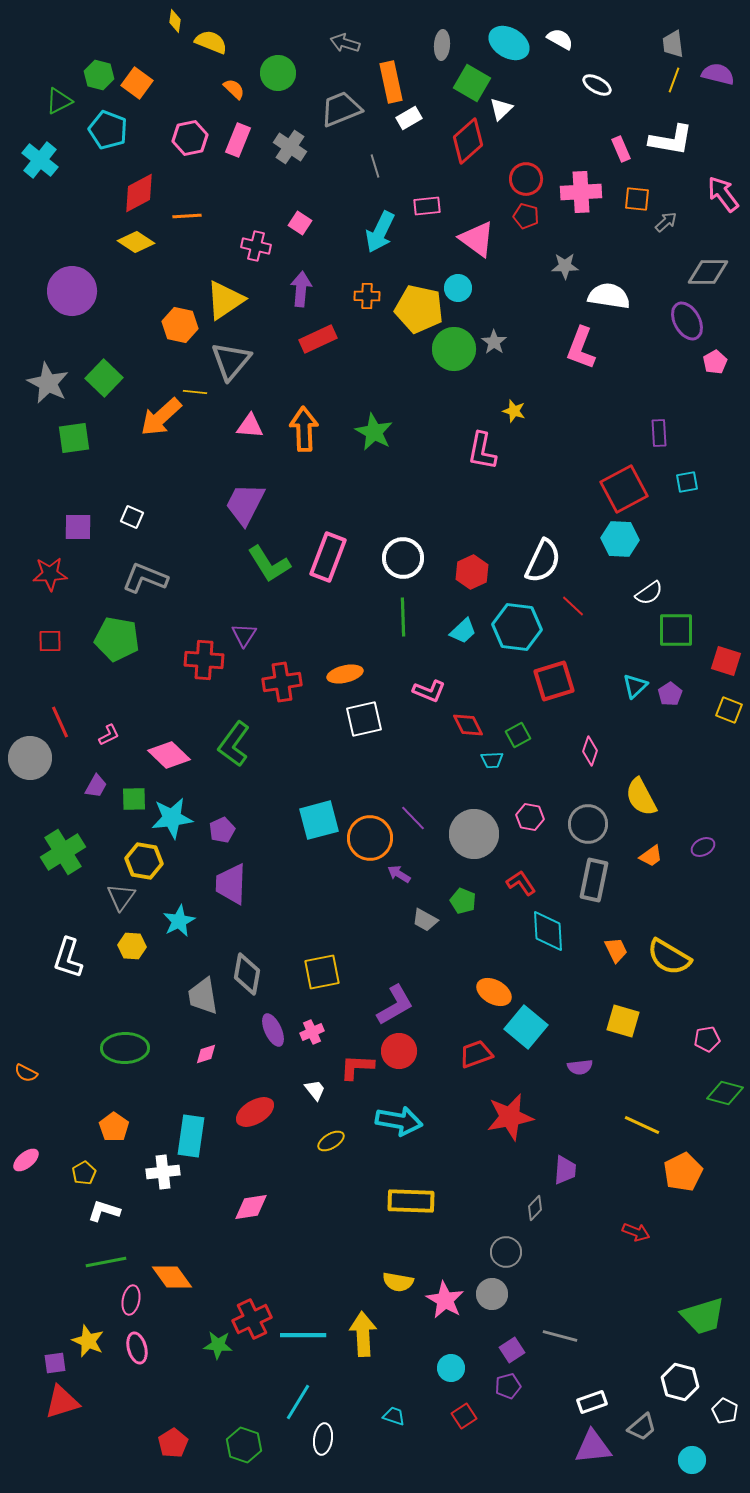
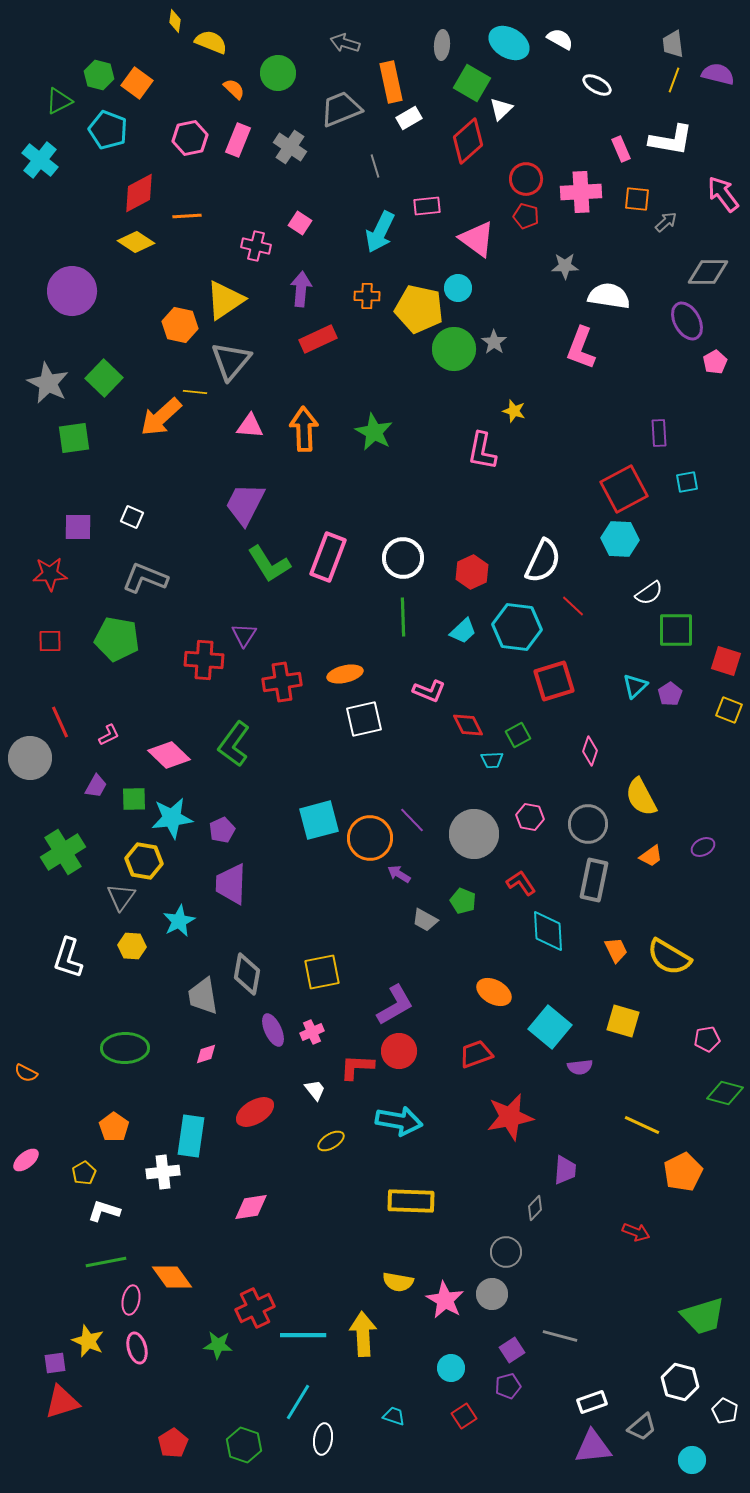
purple line at (413, 818): moved 1 px left, 2 px down
cyan square at (526, 1027): moved 24 px right
red cross at (252, 1319): moved 3 px right, 11 px up
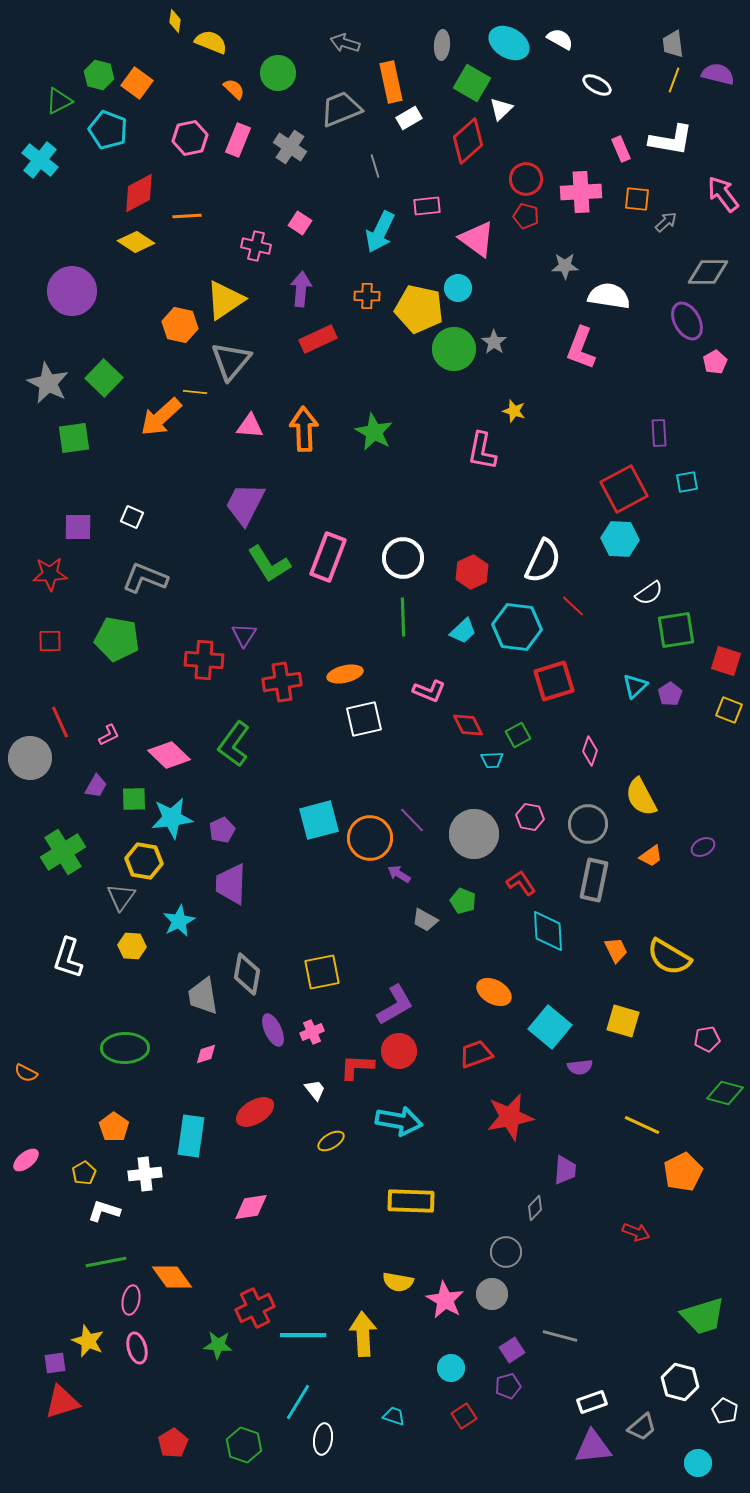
green square at (676, 630): rotated 9 degrees counterclockwise
white cross at (163, 1172): moved 18 px left, 2 px down
cyan circle at (692, 1460): moved 6 px right, 3 px down
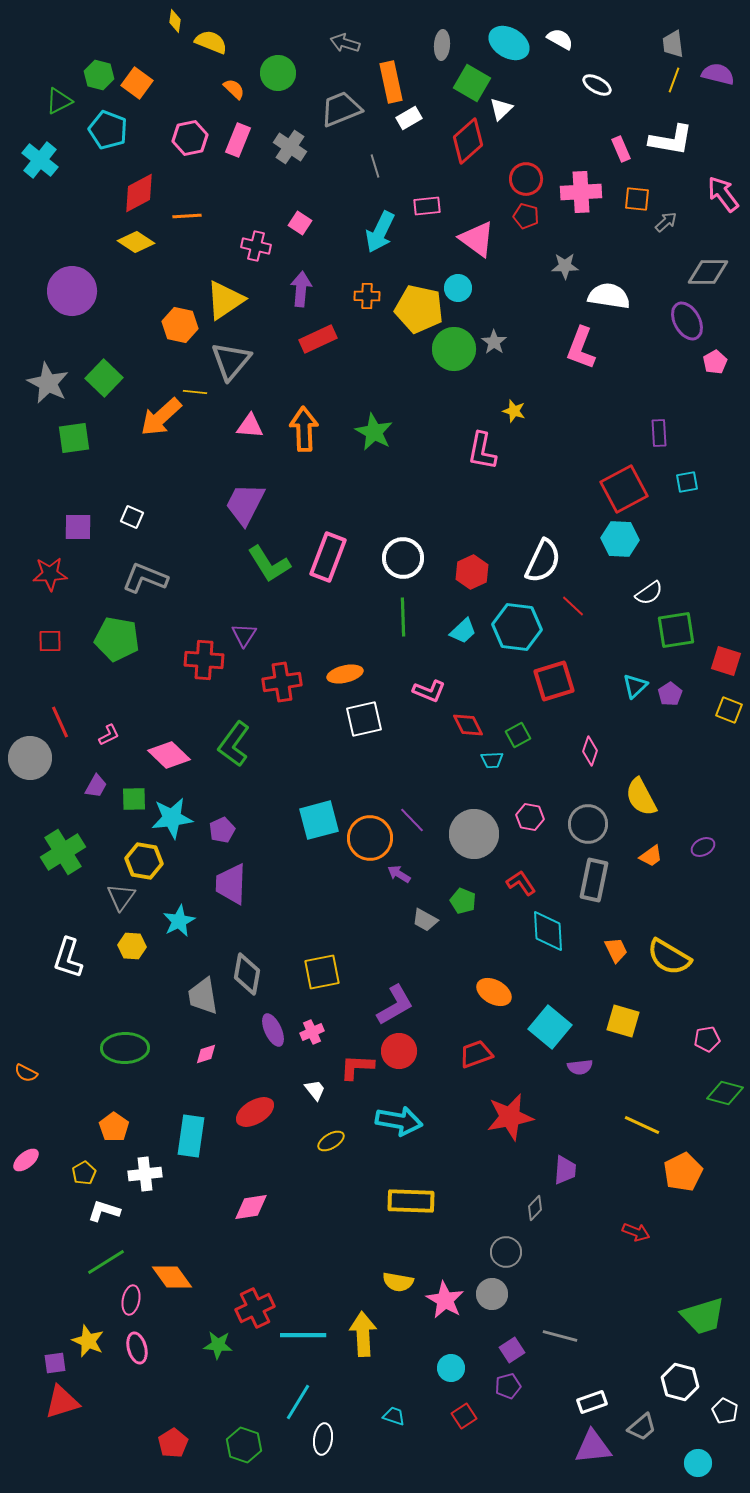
green line at (106, 1262): rotated 21 degrees counterclockwise
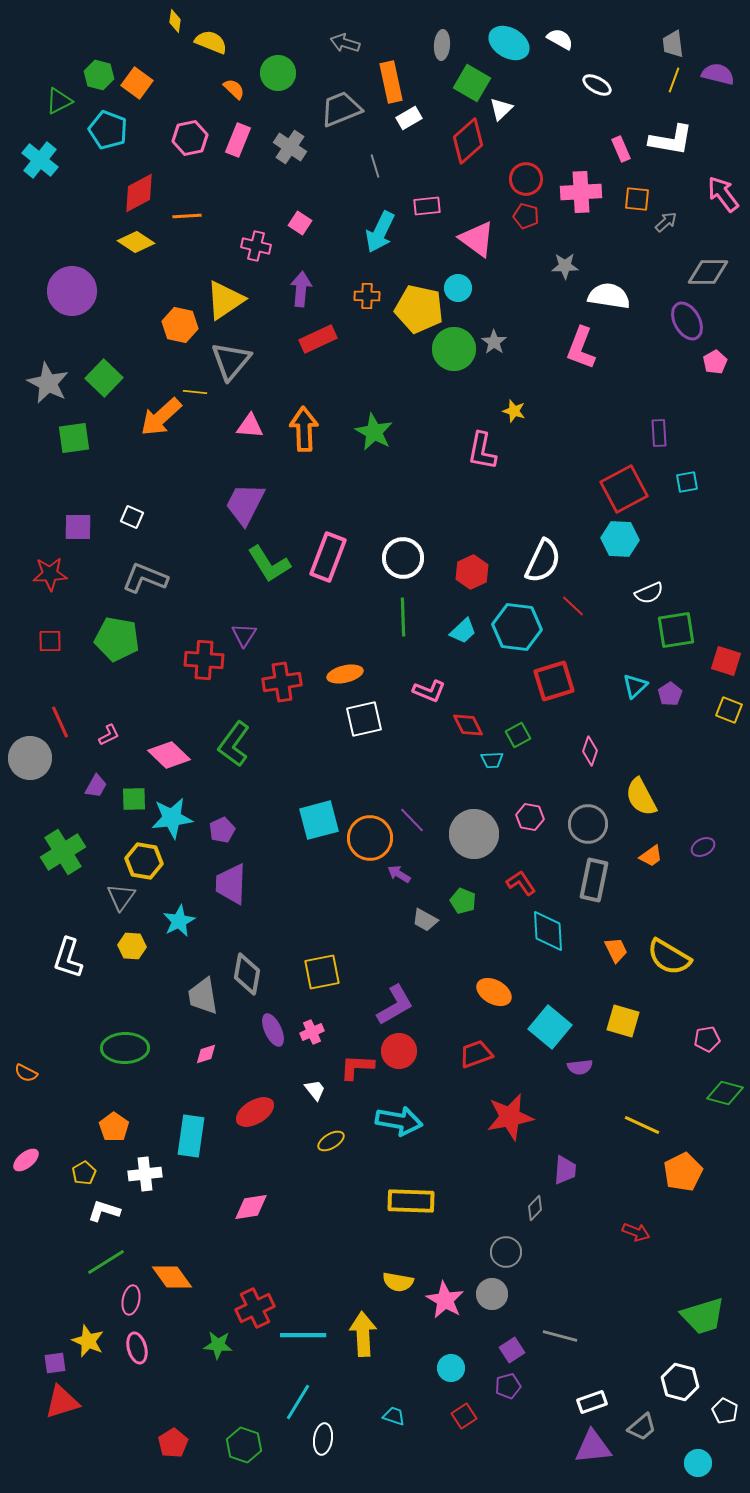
white semicircle at (649, 593): rotated 12 degrees clockwise
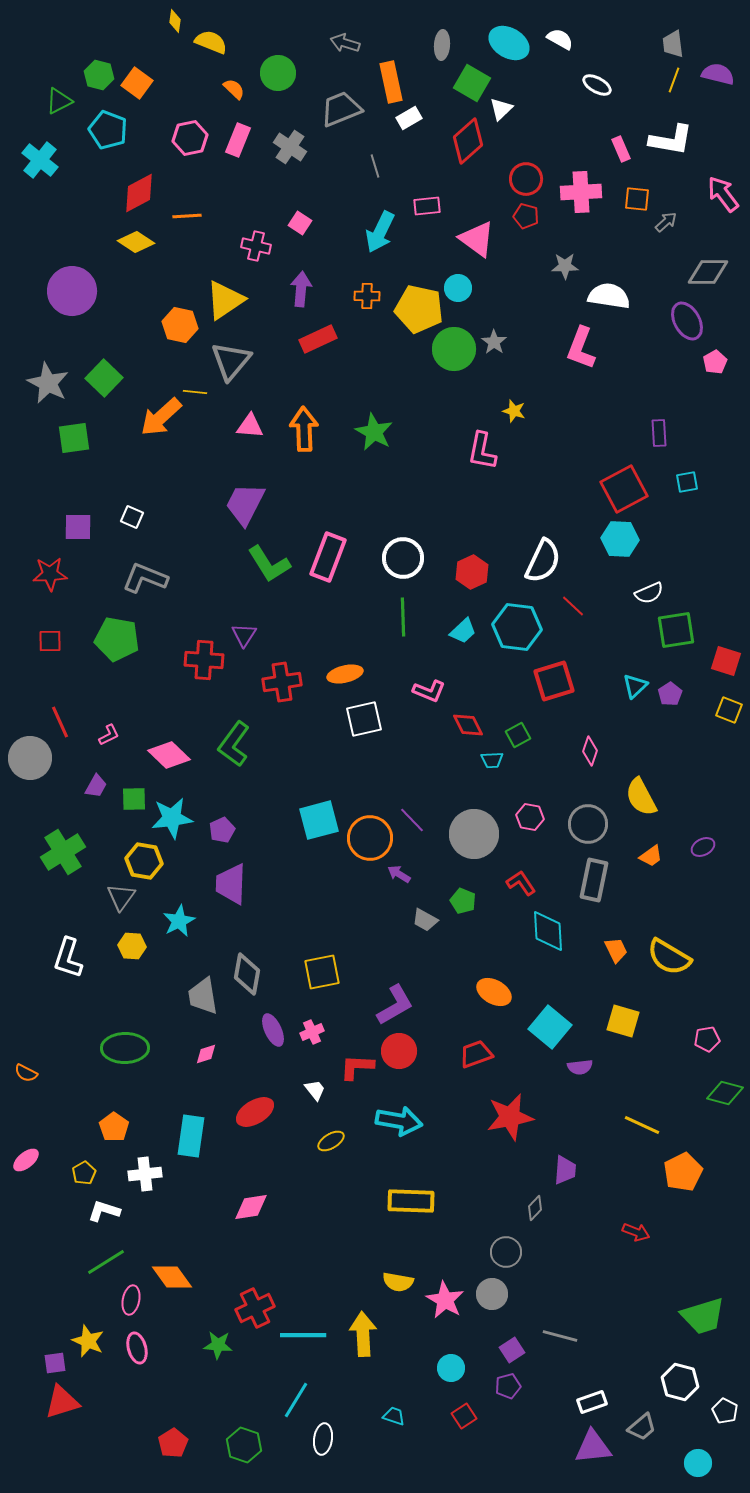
cyan line at (298, 1402): moved 2 px left, 2 px up
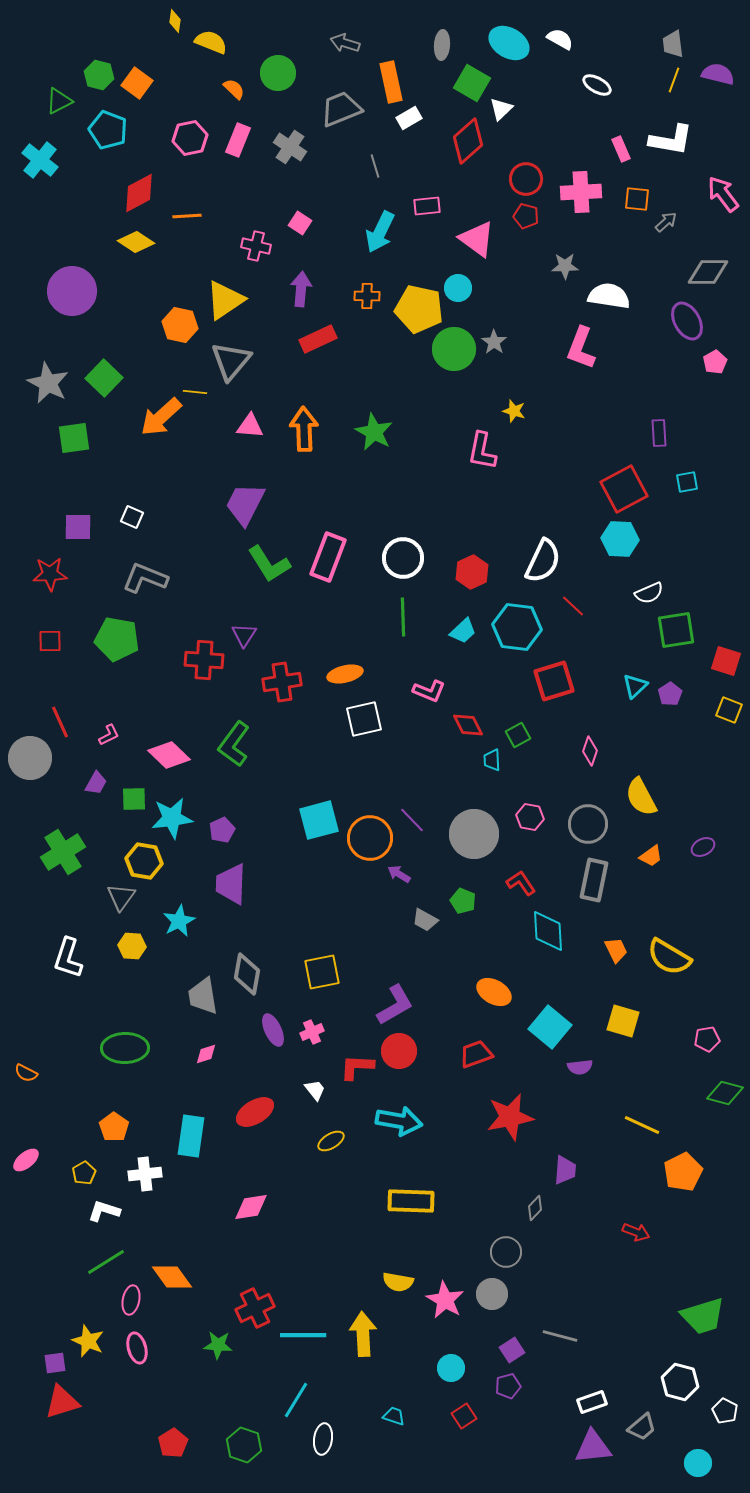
cyan trapezoid at (492, 760): rotated 90 degrees clockwise
purple trapezoid at (96, 786): moved 3 px up
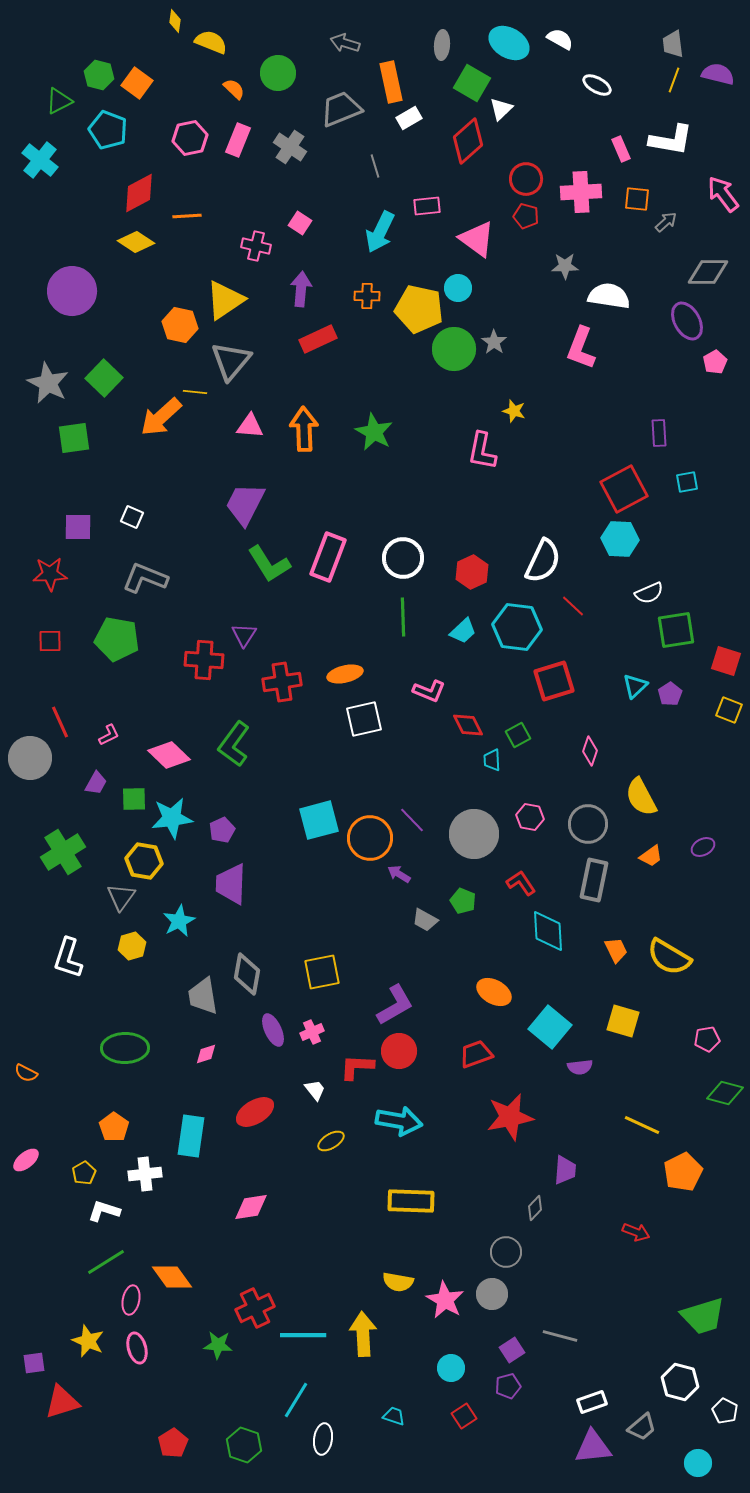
yellow hexagon at (132, 946): rotated 20 degrees counterclockwise
purple square at (55, 1363): moved 21 px left
